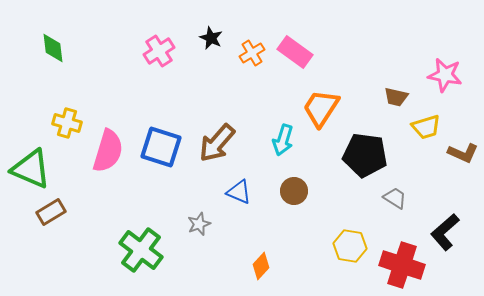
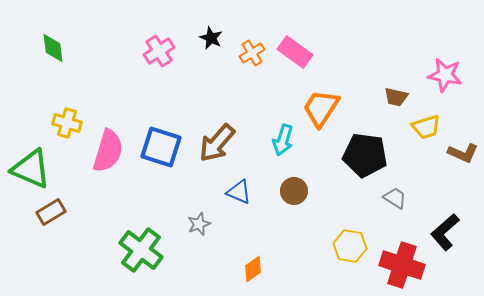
orange diamond: moved 8 px left, 3 px down; rotated 12 degrees clockwise
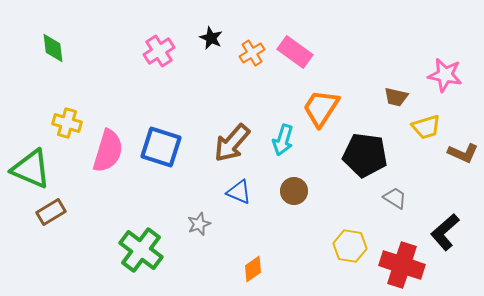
brown arrow: moved 15 px right
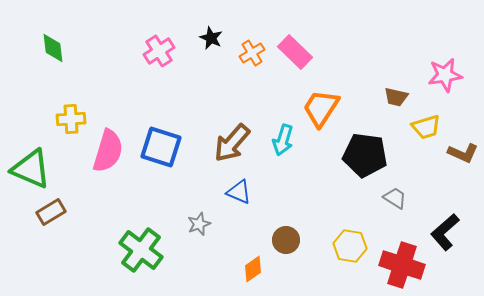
pink rectangle: rotated 8 degrees clockwise
pink star: rotated 20 degrees counterclockwise
yellow cross: moved 4 px right, 4 px up; rotated 20 degrees counterclockwise
brown circle: moved 8 px left, 49 px down
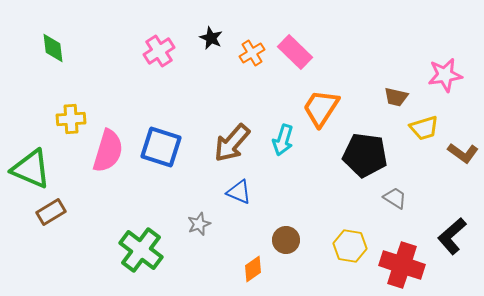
yellow trapezoid: moved 2 px left, 1 px down
brown L-shape: rotated 12 degrees clockwise
black L-shape: moved 7 px right, 4 px down
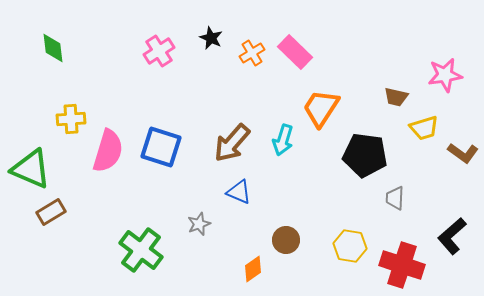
gray trapezoid: rotated 120 degrees counterclockwise
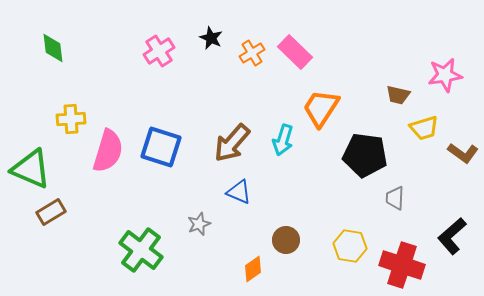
brown trapezoid: moved 2 px right, 2 px up
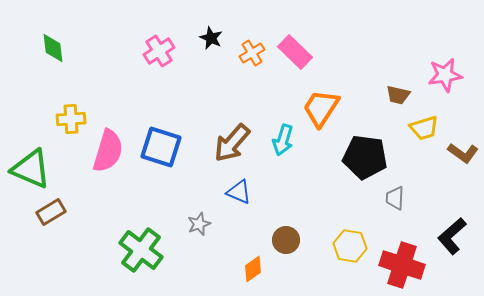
black pentagon: moved 2 px down
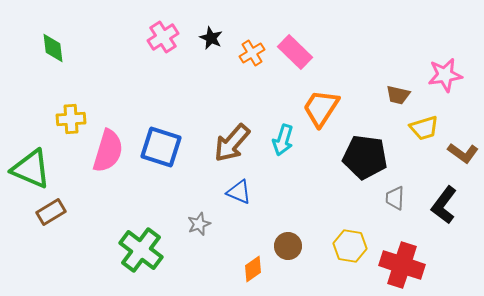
pink cross: moved 4 px right, 14 px up
black L-shape: moved 8 px left, 31 px up; rotated 12 degrees counterclockwise
brown circle: moved 2 px right, 6 px down
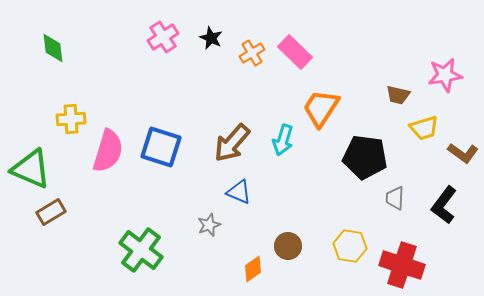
gray star: moved 10 px right, 1 px down
